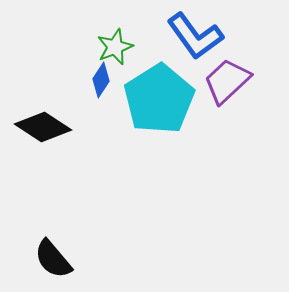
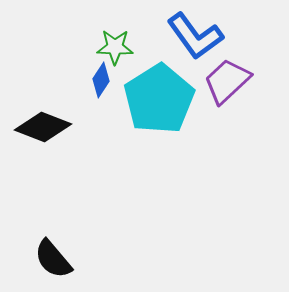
green star: rotated 24 degrees clockwise
black diamond: rotated 12 degrees counterclockwise
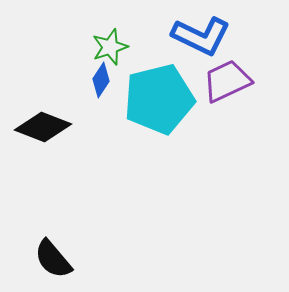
blue L-shape: moved 6 px right; rotated 28 degrees counterclockwise
green star: moved 5 px left; rotated 21 degrees counterclockwise
purple trapezoid: rotated 18 degrees clockwise
cyan pentagon: rotated 18 degrees clockwise
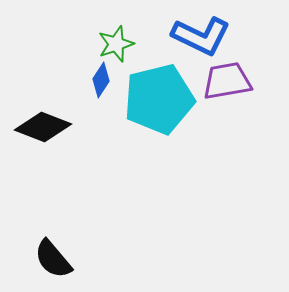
green star: moved 6 px right, 3 px up
purple trapezoid: rotated 15 degrees clockwise
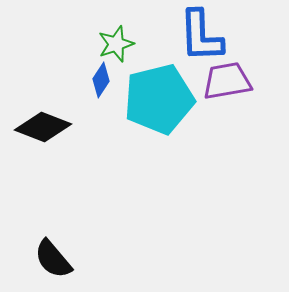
blue L-shape: rotated 62 degrees clockwise
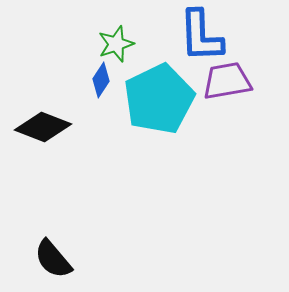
cyan pentagon: rotated 12 degrees counterclockwise
